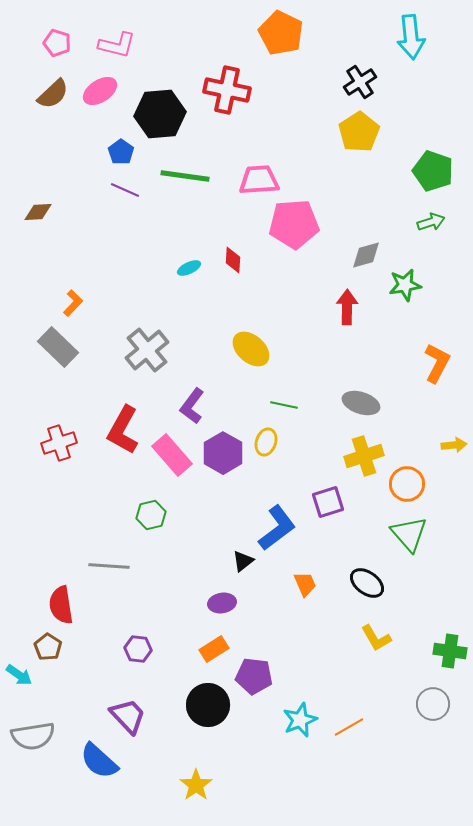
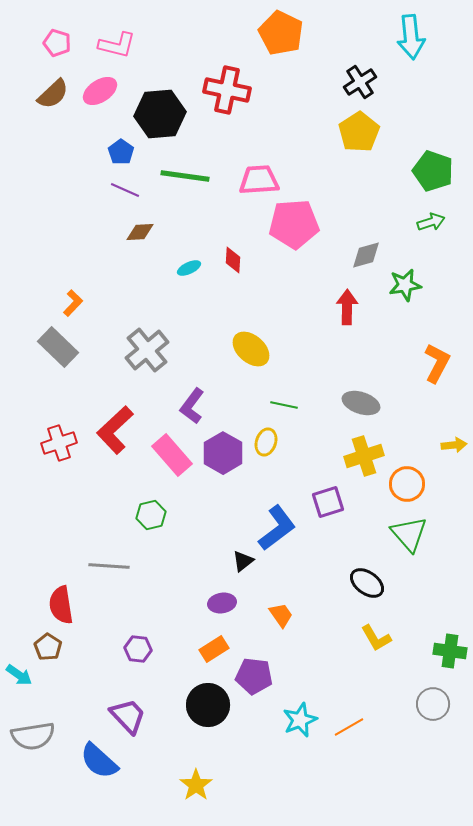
brown diamond at (38, 212): moved 102 px right, 20 px down
red L-shape at (123, 430): moved 8 px left; rotated 18 degrees clockwise
orange trapezoid at (305, 584): moved 24 px left, 31 px down; rotated 12 degrees counterclockwise
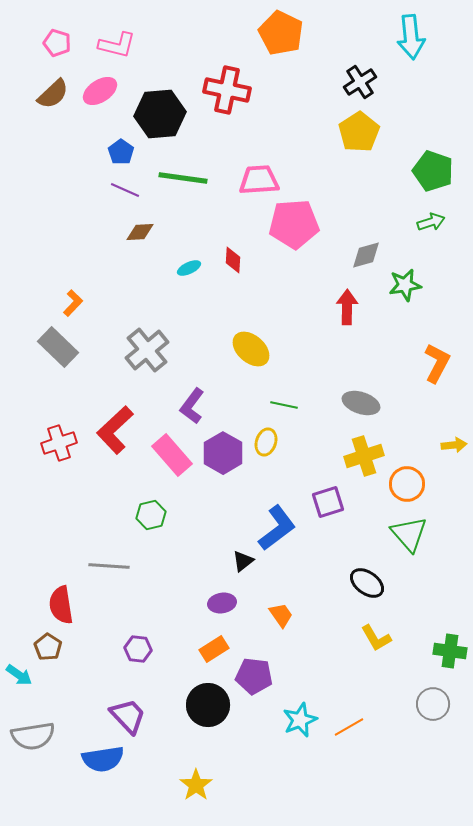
green line at (185, 176): moved 2 px left, 2 px down
blue semicircle at (99, 761): moved 4 px right, 2 px up; rotated 51 degrees counterclockwise
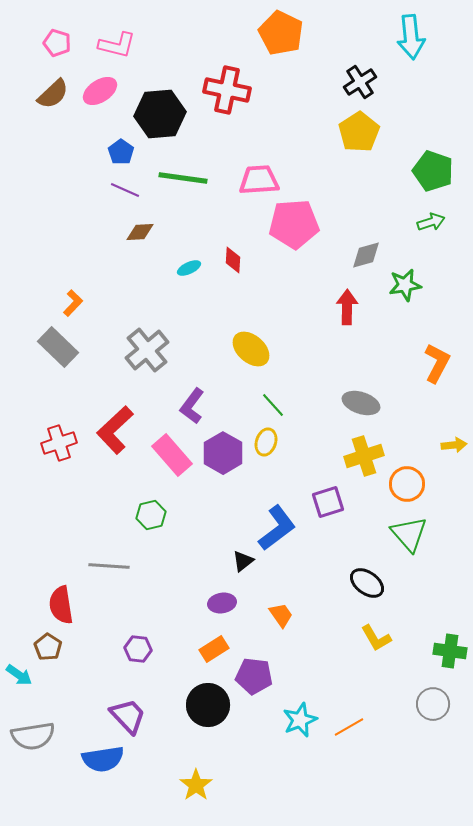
green line at (284, 405): moved 11 px left; rotated 36 degrees clockwise
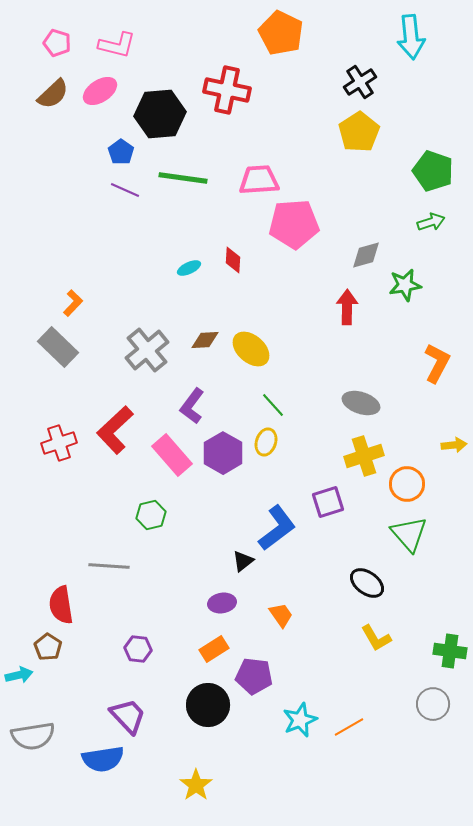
brown diamond at (140, 232): moved 65 px right, 108 px down
cyan arrow at (19, 675): rotated 48 degrees counterclockwise
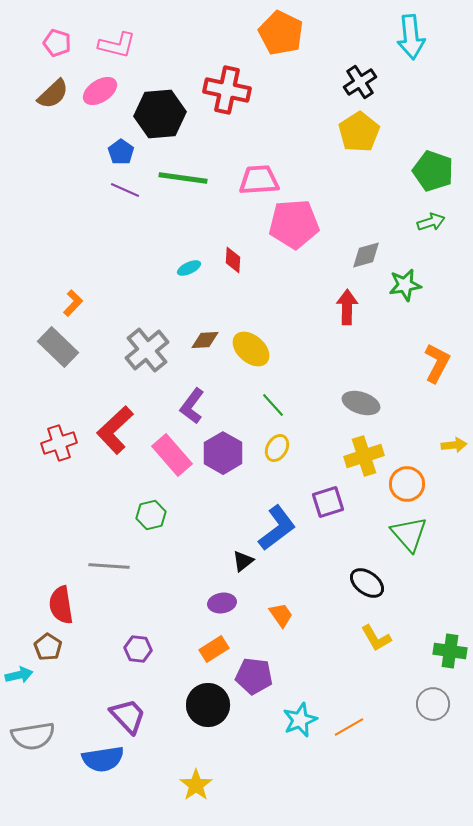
yellow ellipse at (266, 442): moved 11 px right, 6 px down; rotated 12 degrees clockwise
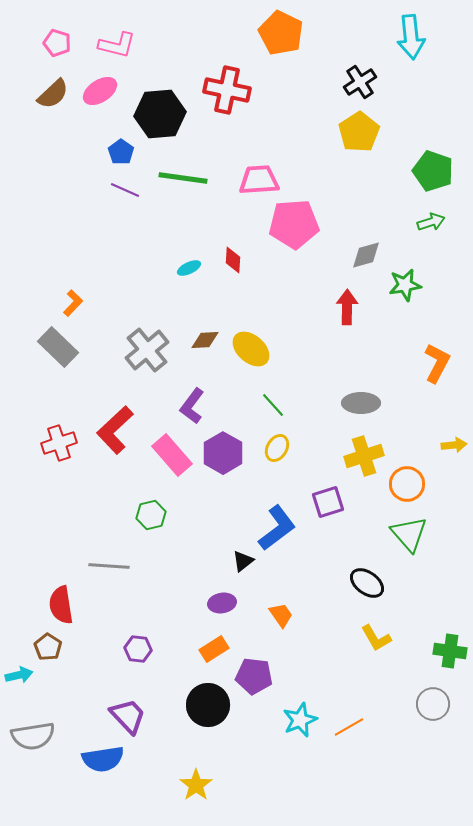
gray ellipse at (361, 403): rotated 18 degrees counterclockwise
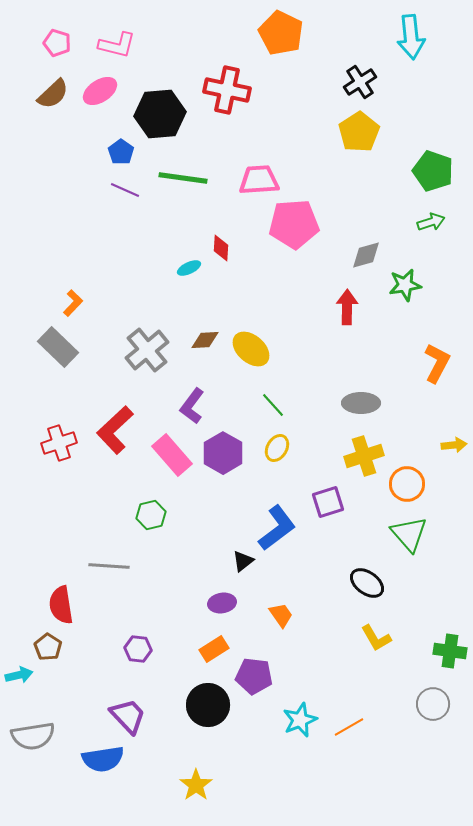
red diamond at (233, 260): moved 12 px left, 12 px up
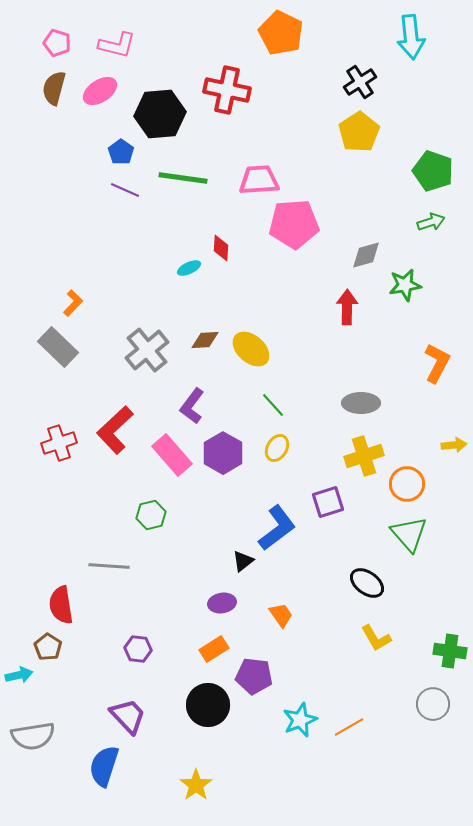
brown semicircle at (53, 94): moved 1 px right, 6 px up; rotated 148 degrees clockwise
blue semicircle at (103, 759): moved 1 px right, 7 px down; rotated 117 degrees clockwise
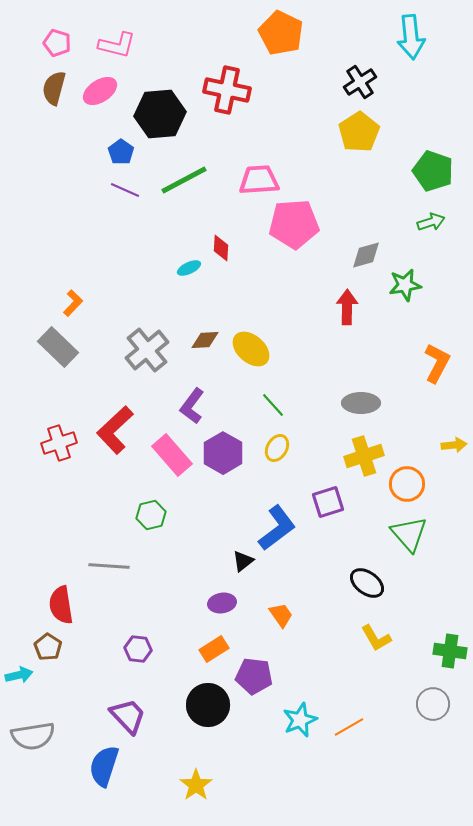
green line at (183, 178): moved 1 px right, 2 px down; rotated 36 degrees counterclockwise
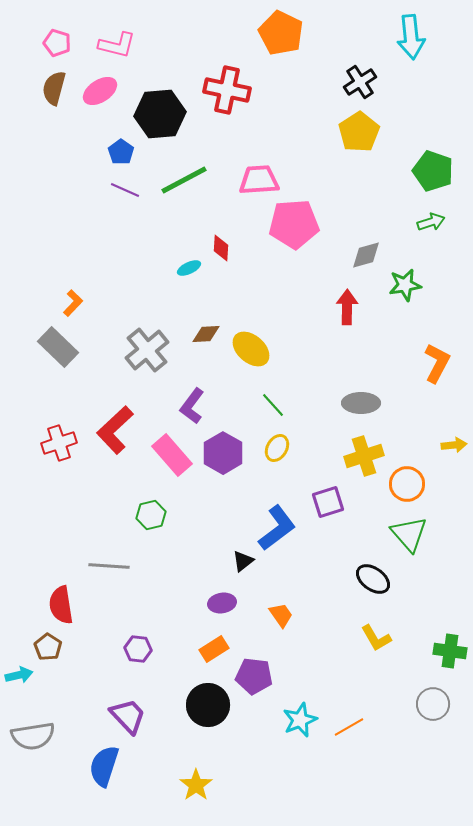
brown diamond at (205, 340): moved 1 px right, 6 px up
black ellipse at (367, 583): moved 6 px right, 4 px up
